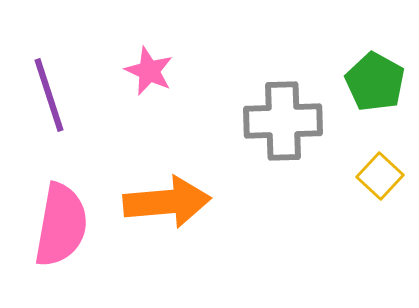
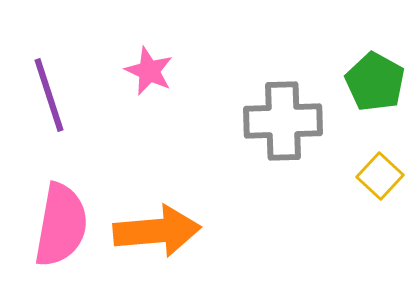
orange arrow: moved 10 px left, 29 px down
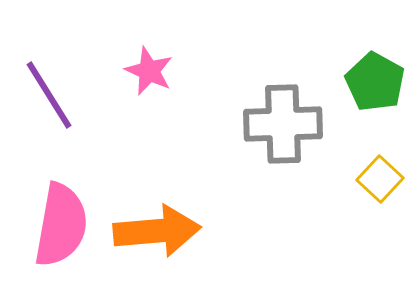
purple line: rotated 14 degrees counterclockwise
gray cross: moved 3 px down
yellow square: moved 3 px down
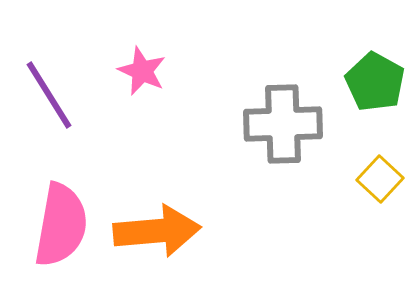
pink star: moved 7 px left
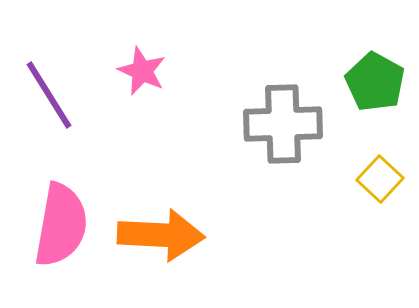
orange arrow: moved 4 px right, 4 px down; rotated 8 degrees clockwise
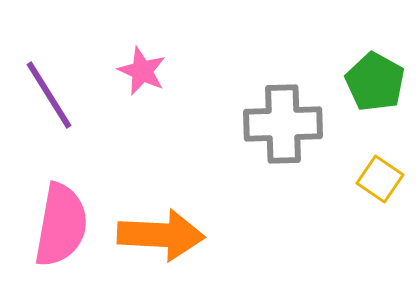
yellow square: rotated 9 degrees counterclockwise
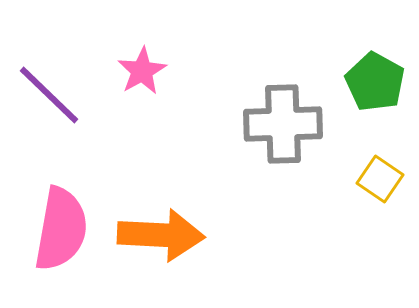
pink star: rotated 18 degrees clockwise
purple line: rotated 14 degrees counterclockwise
pink semicircle: moved 4 px down
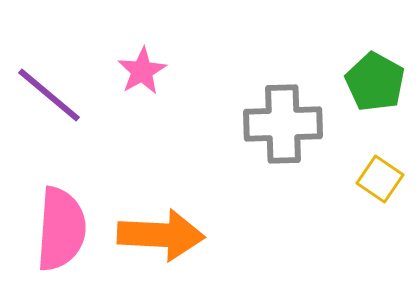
purple line: rotated 4 degrees counterclockwise
pink semicircle: rotated 6 degrees counterclockwise
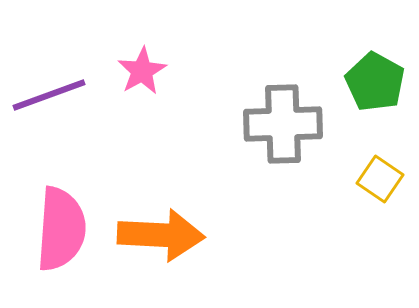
purple line: rotated 60 degrees counterclockwise
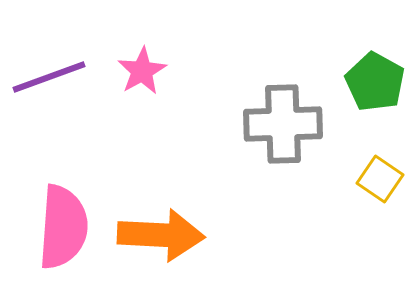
purple line: moved 18 px up
pink semicircle: moved 2 px right, 2 px up
